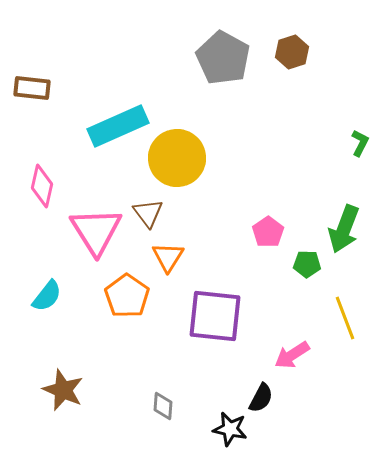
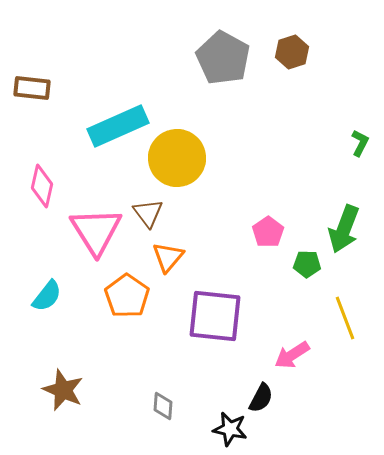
orange triangle: rotated 8 degrees clockwise
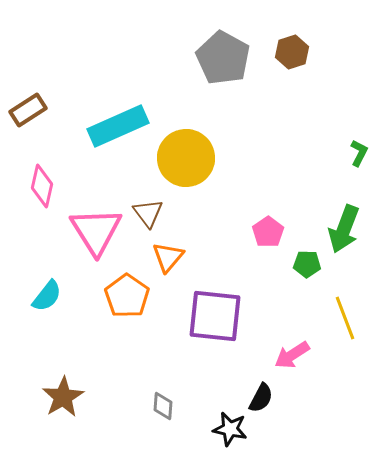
brown rectangle: moved 4 px left, 22 px down; rotated 39 degrees counterclockwise
green L-shape: moved 1 px left, 10 px down
yellow circle: moved 9 px right
brown star: moved 7 px down; rotated 18 degrees clockwise
